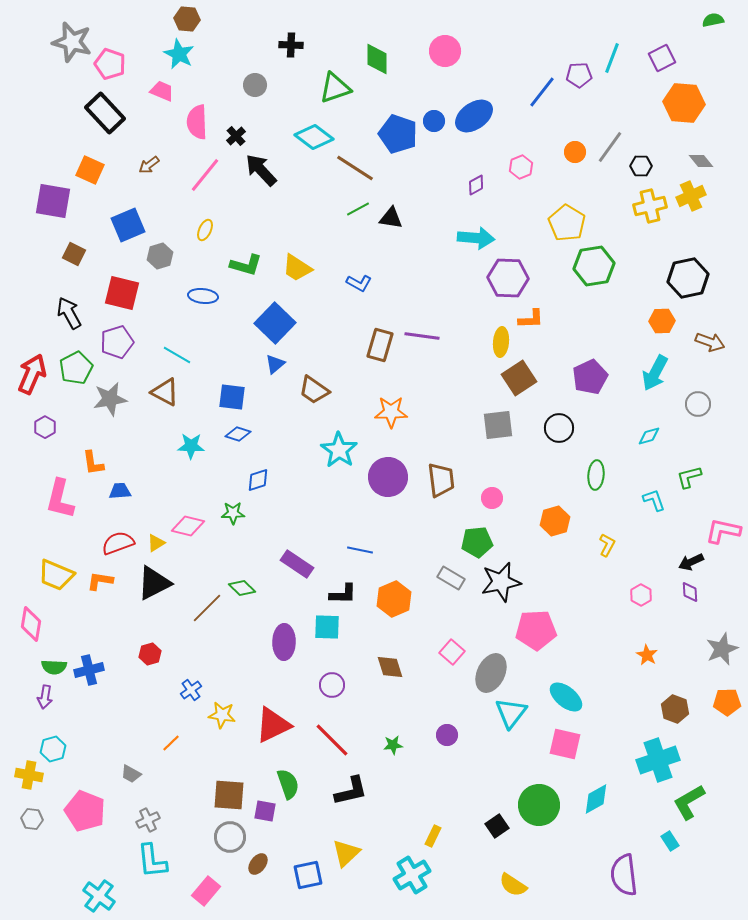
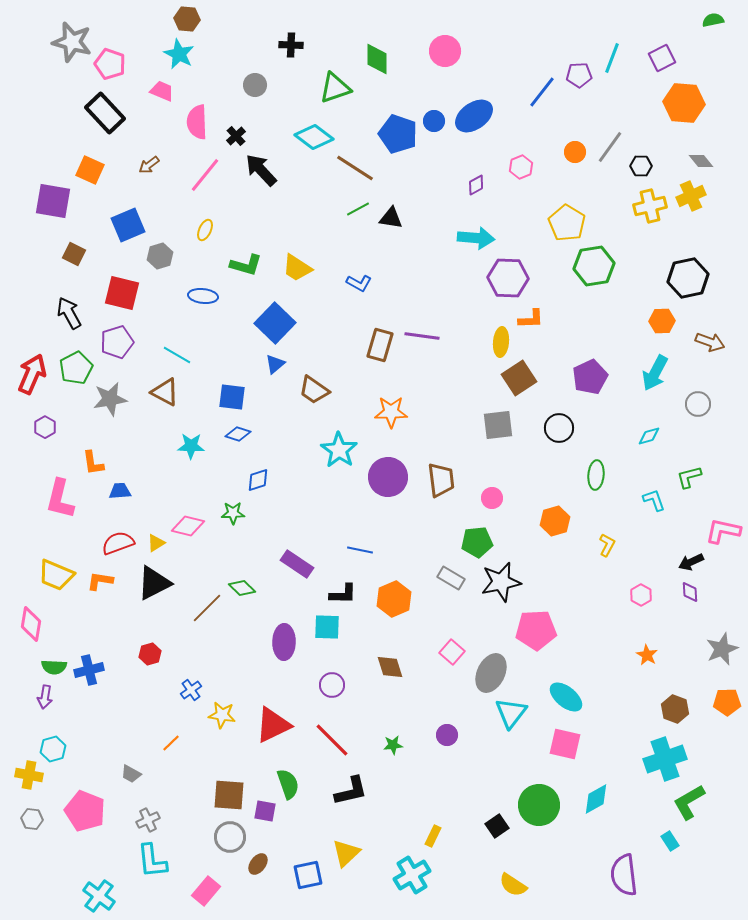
cyan cross at (658, 760): moved 7 px right, 1 px up
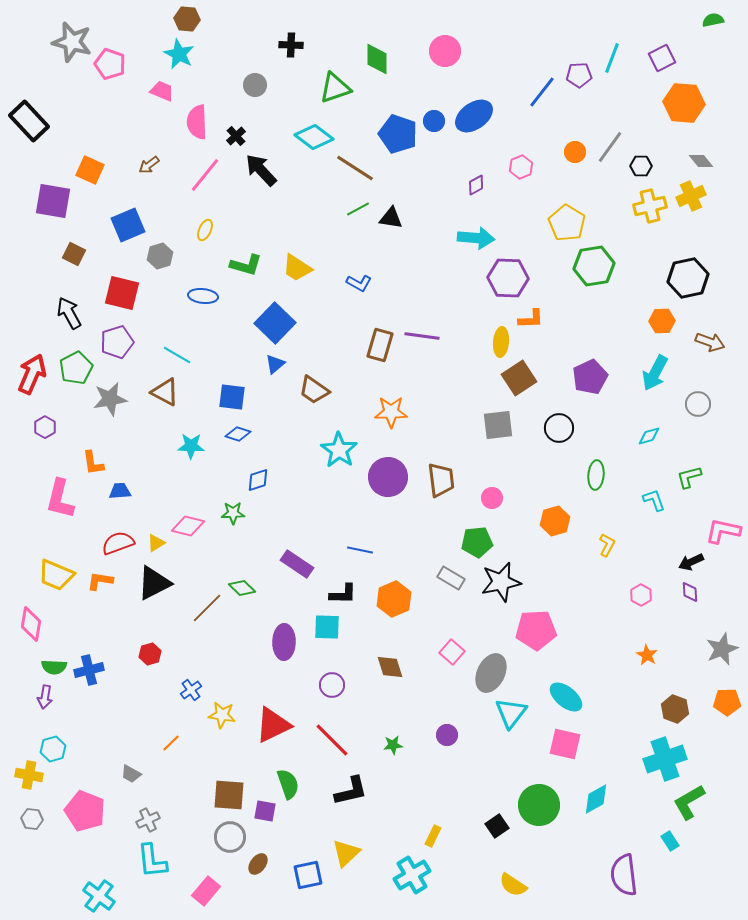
black rectangle at (105, 113): moved 76 px left, 8 px down
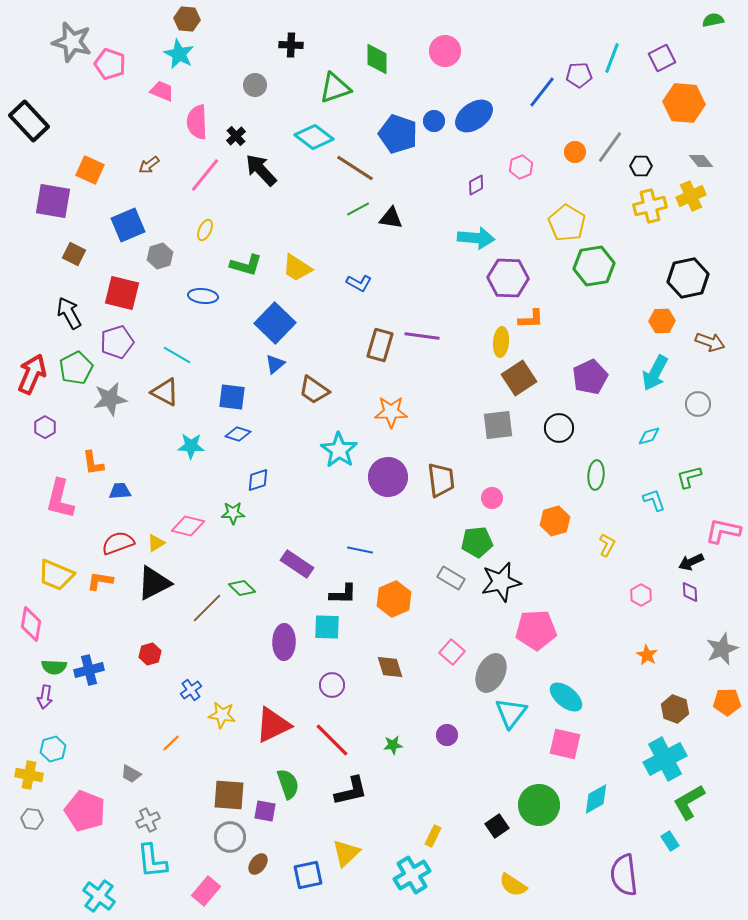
cyan cross at (665, 759): rotated 9 degrees counterclockwise
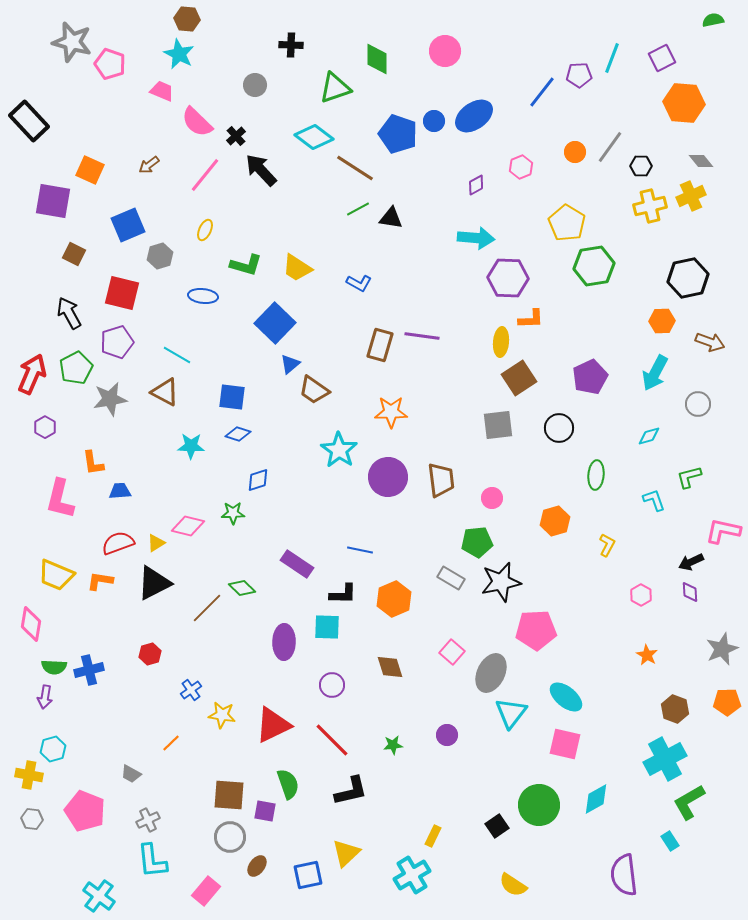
pink semicircle at (197, 122): rotated 44 degrees counterclockwise
blue triangle at (275, 364): moved 15 px right
brown ellipse at (258, 864): moved 1 px left, 2 px down
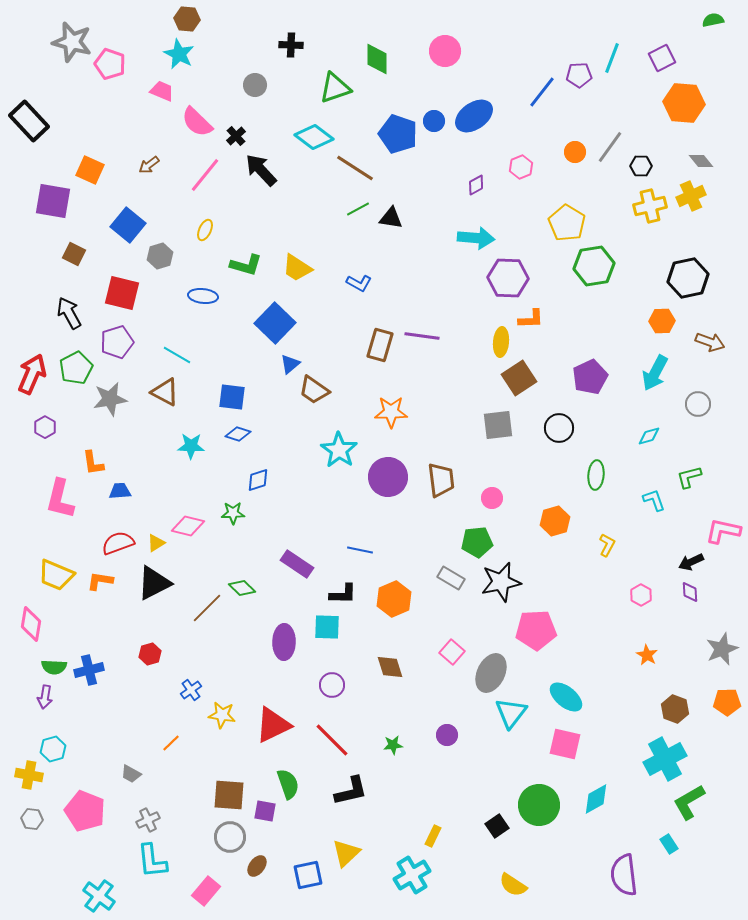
blue square at (128, 225): rotated 28 degrees counterclockwise
cyan rectangle at (670, 841): moved 1 px left, 3 px down
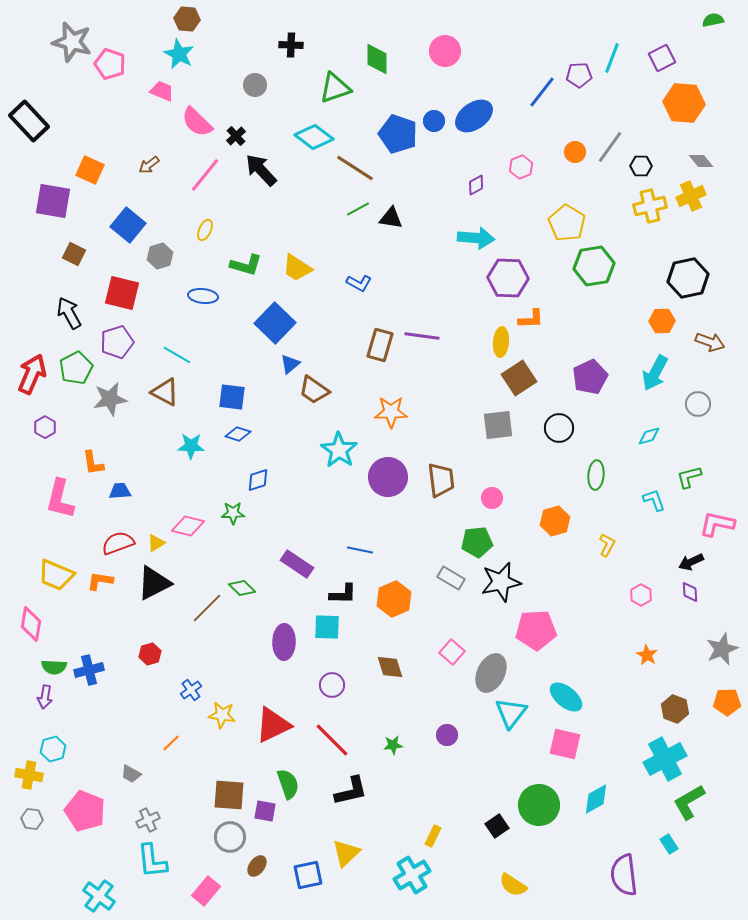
pink L-shape at (723, 531): moved 6 px left, 7 px up
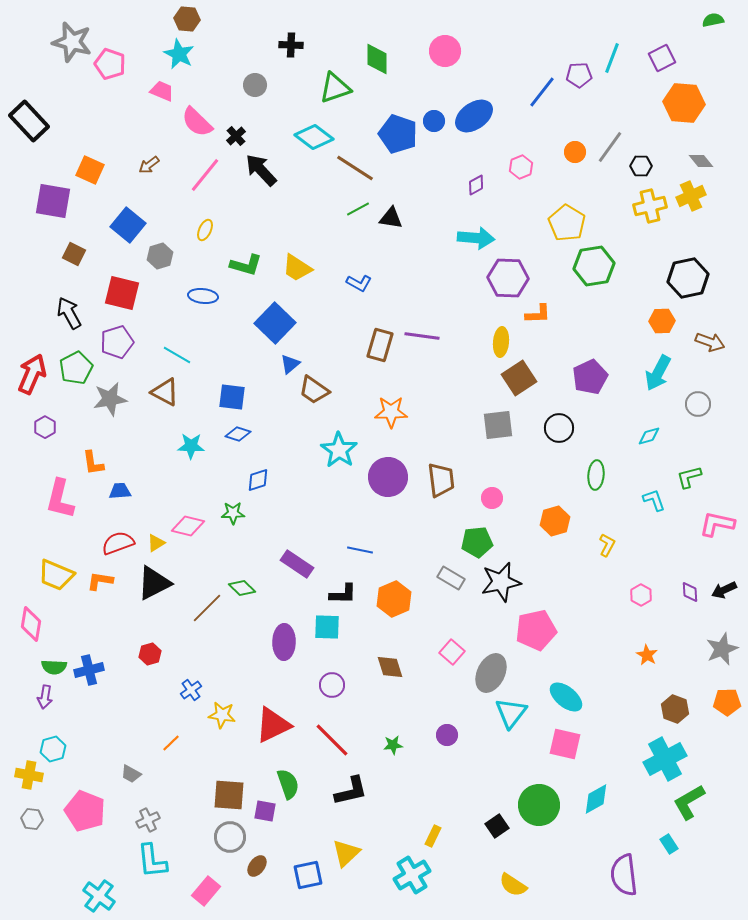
orange L-shape at (531, 319): moved 7 px right, 5 px up
cyan arrow at (655, 373): moved 3 px right
black arrow at (691, 562): moved 33 px right, 28 px down
pink pentagon at (536, 630): rotated 9 degrees counterclockwise
